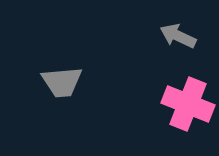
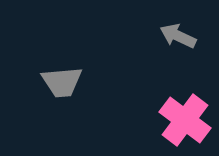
pink cross: moved 3 px left, 16 px down; rotated 15 degrees clockwise
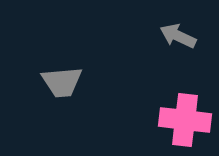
pink cross: rotated 30 degrees counterclockwise
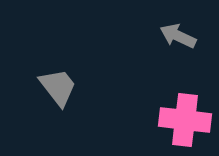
gray trapezoid: moved 4 px left, 5 px down; rotated 123 degrees counterclockwise
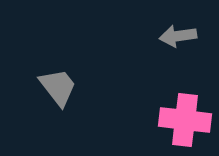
gray arrow: rotated 33 degrees counterclockwise
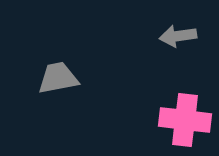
gray trapezoid: moved 9 px up; rotated 63 degrees counterclockwise
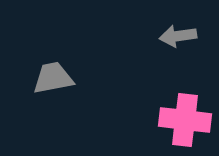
gray trapezoid: moved 5 px left
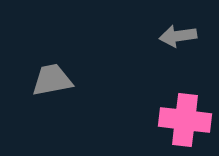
gray trapezoid: moved 1 px left, 2 px down
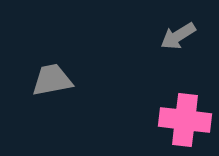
gray arrow: rotated 24 degrees counterclockwise
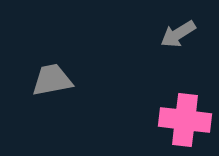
gray arrow: moved 2 px up
